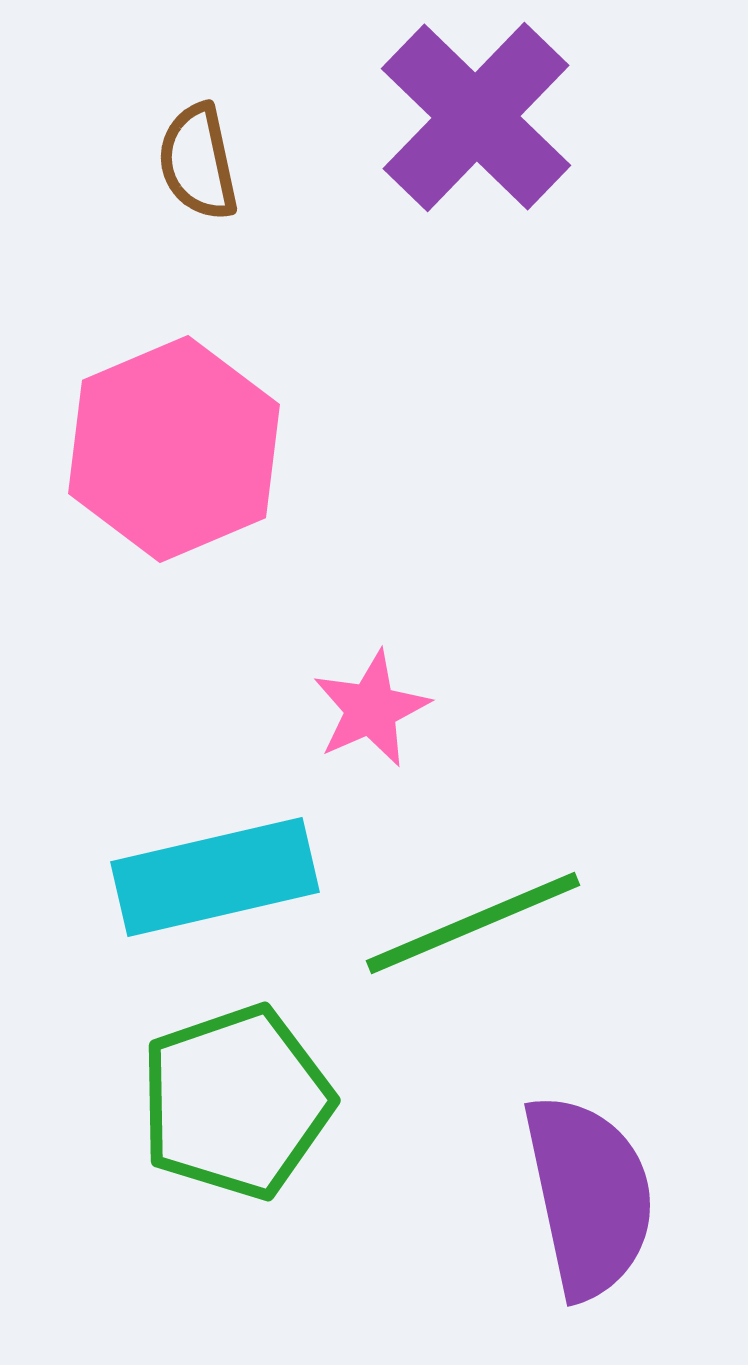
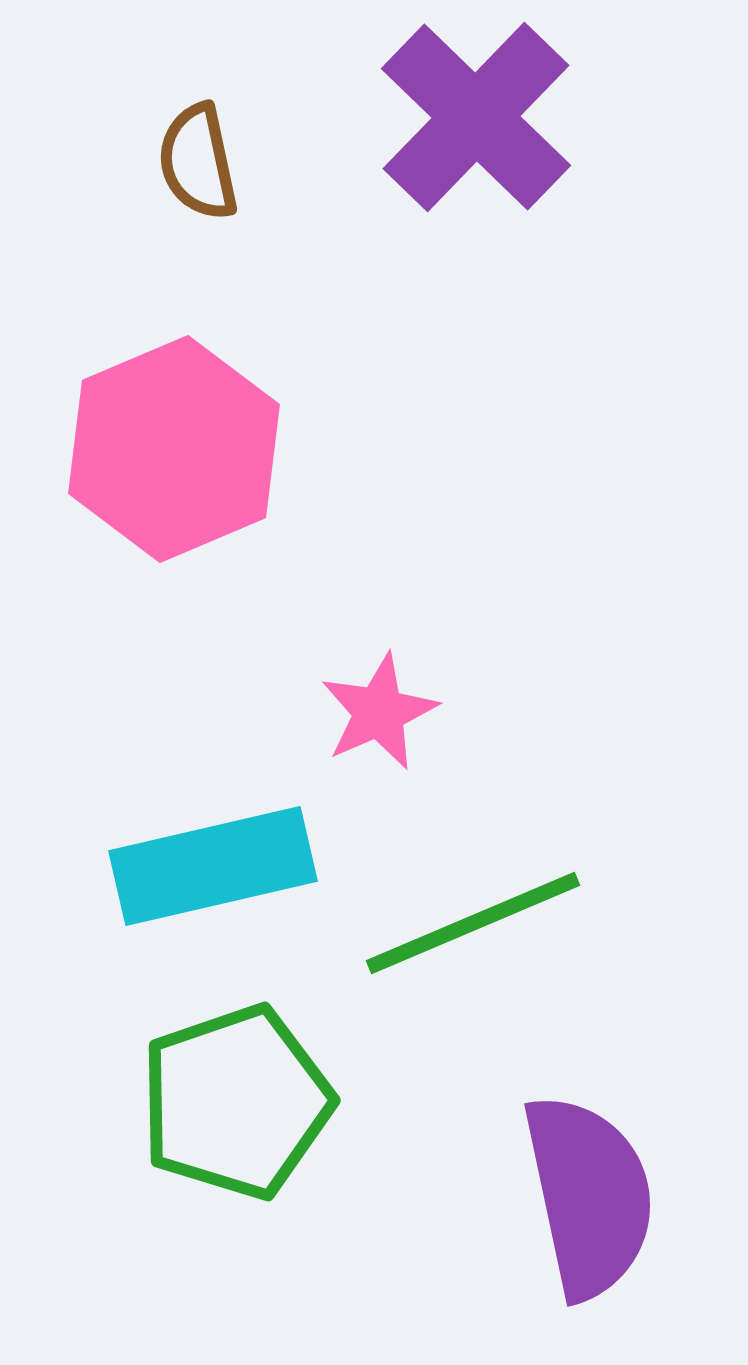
pink star: moved 8 px right, 3 px down
cyan rectangle: moved 2 px left, 11 px up
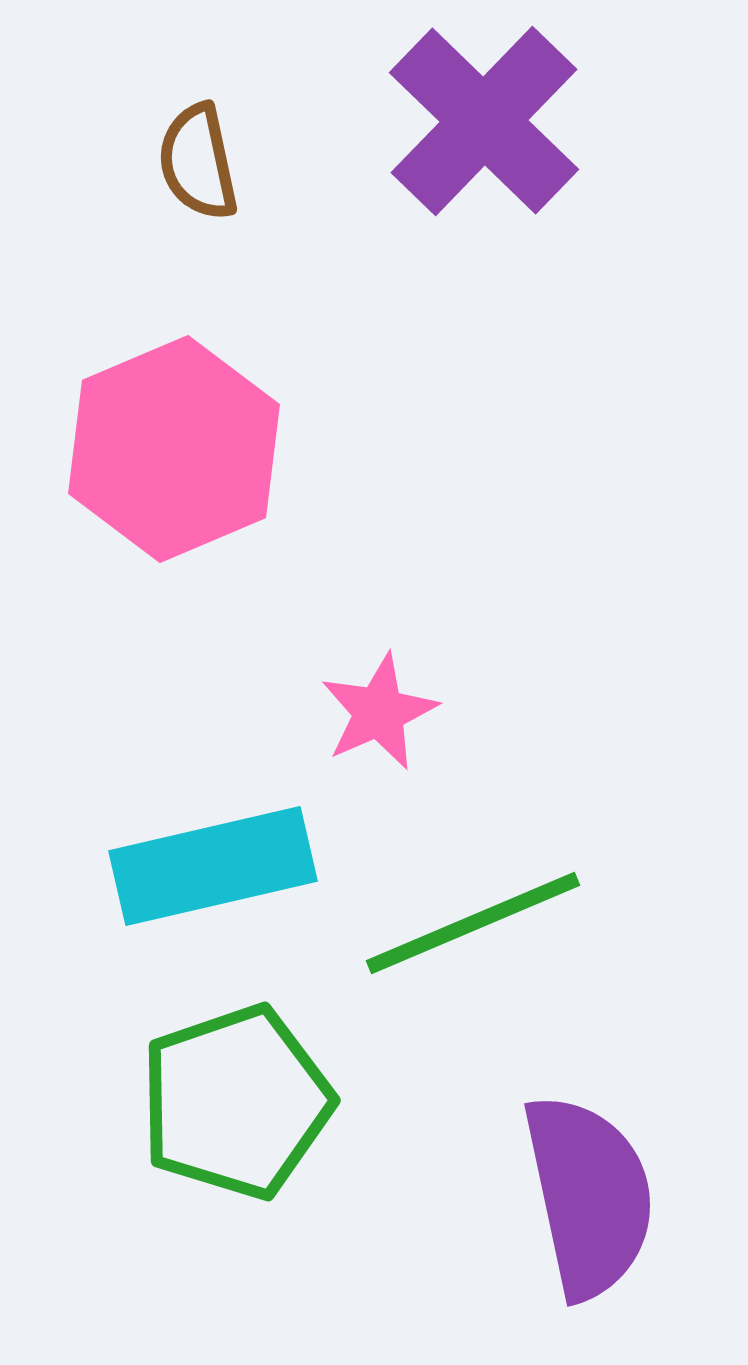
purple cross: moved 8 px right, 4 px down
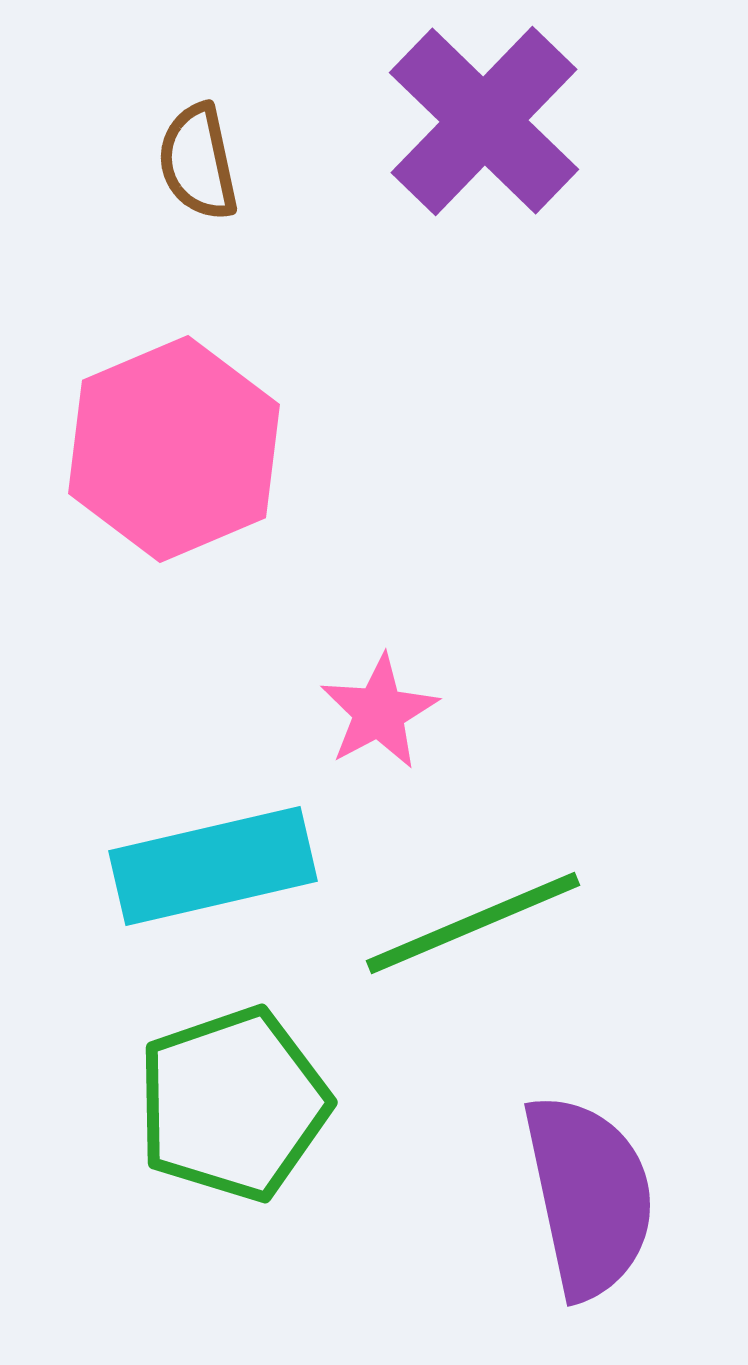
pink star: rotated 4 degrees counterclockwise
green pentagon: moved 3 px left, 2 px down
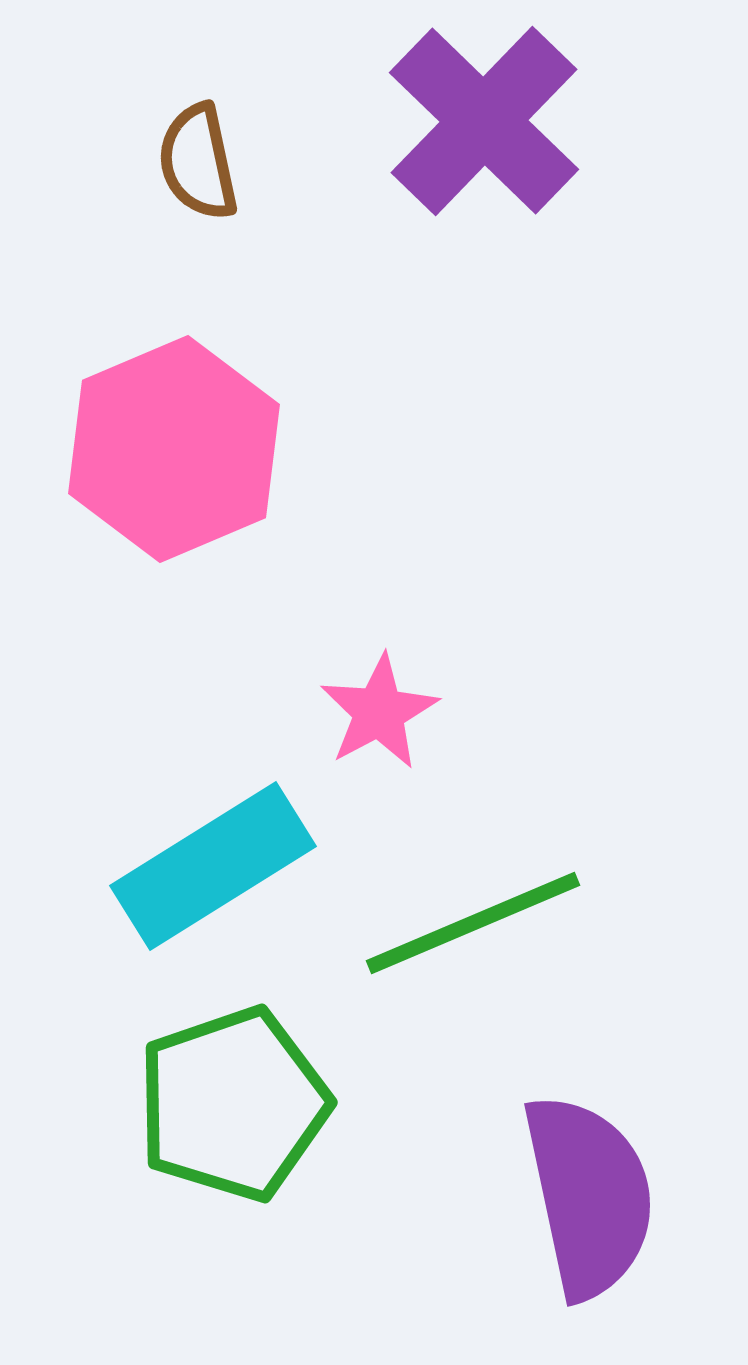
cyan rectangle: rotated 19 degrees counterclockwise
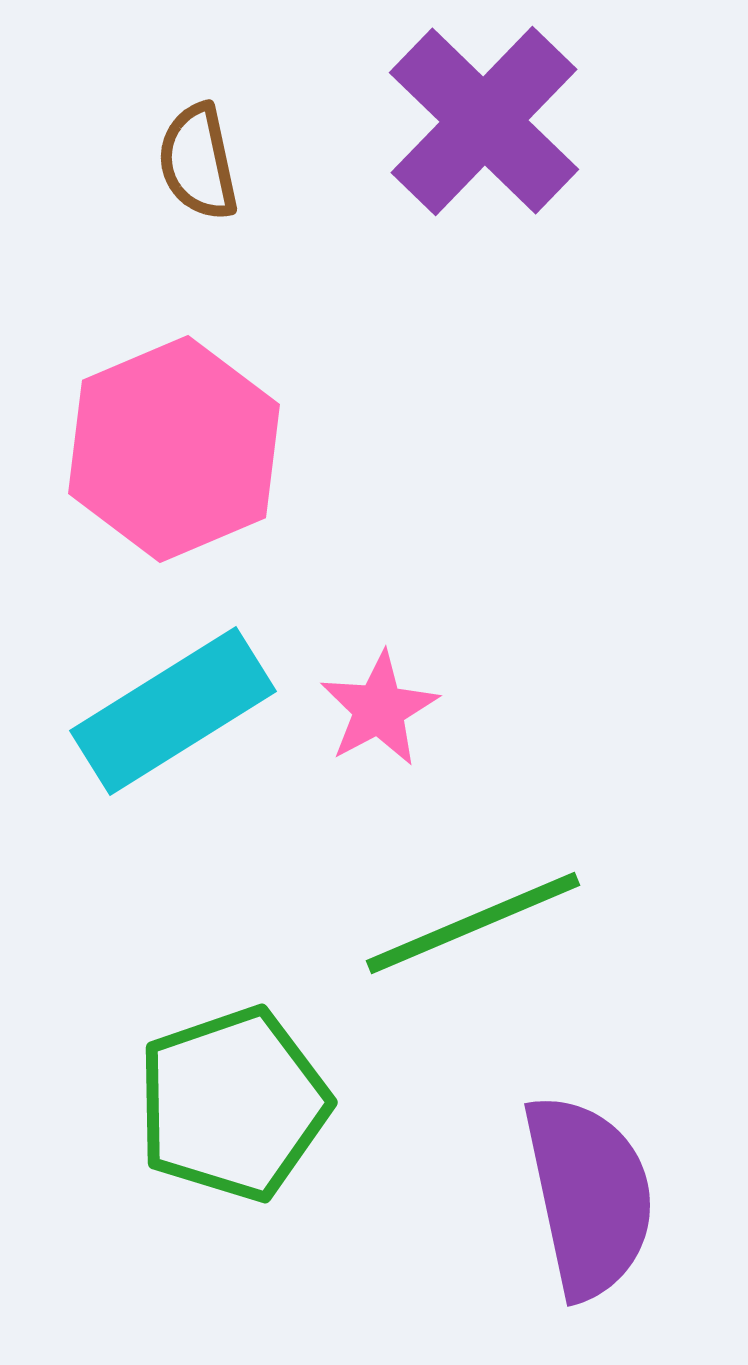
pink star: moved 3 px up
cyan rectangle: moved 40 px left, 155 px up
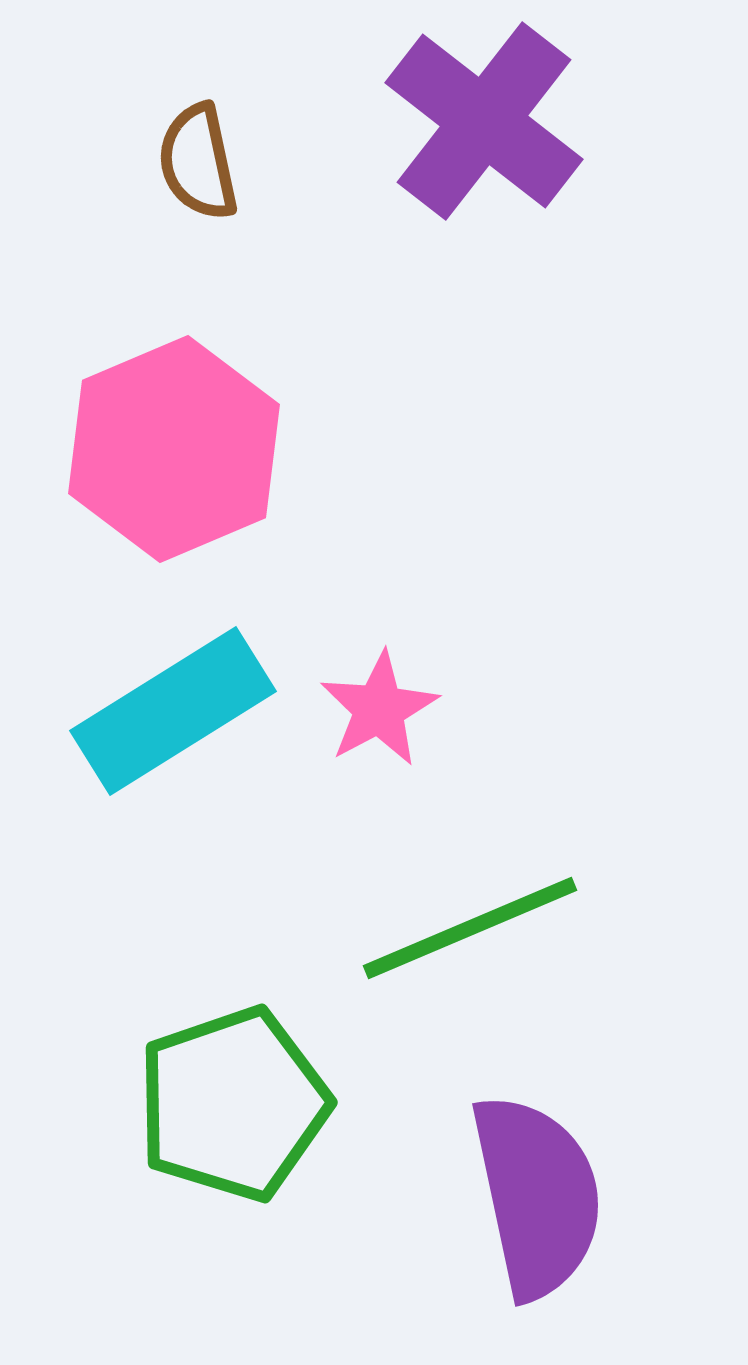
purple cross: rotated 6 degrees counterclockwise
green line: moved 3 px left, 5 px down
purple semicircle: moved 52 px left
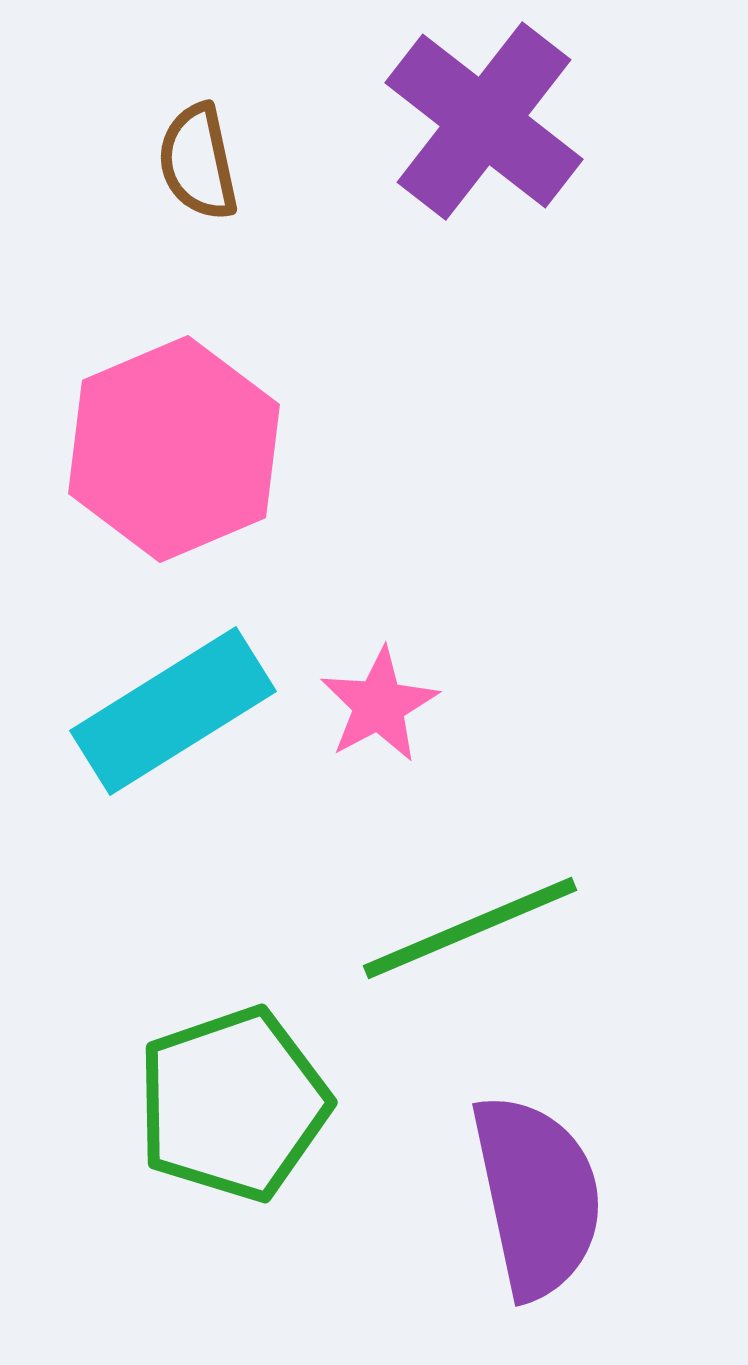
pink star: moved 4 px up
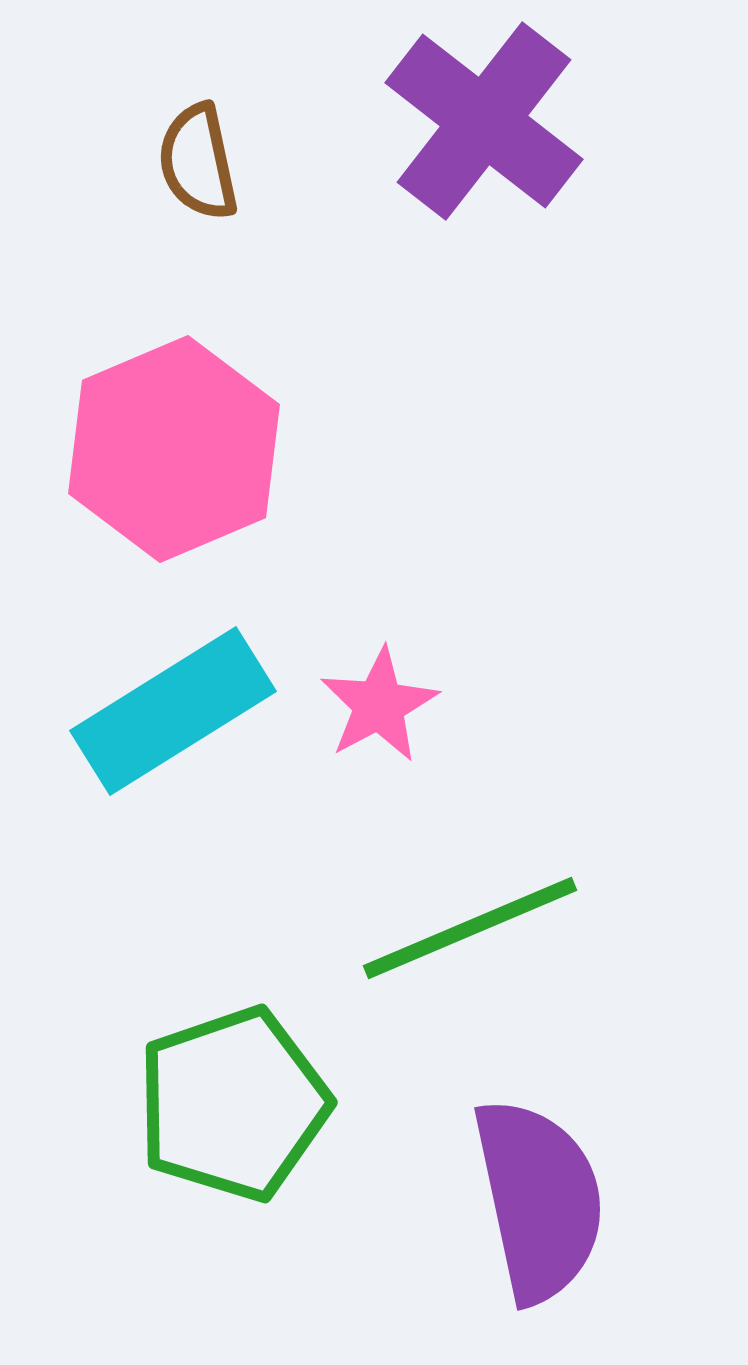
purple semicircle: moved 2 px right, 4 px down
